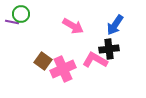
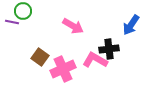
green circle: moved 2 px right, 3 px up
blue arrow: moved 16 px right
brown square: moved 3 px left, 4 px up
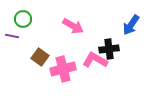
green circle: moved 8 px down
purple line: moved 14 px down
pink cross: rotated 10 degrees clockwise
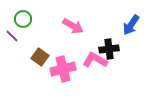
purple line: rotated 32 degrees clockwise
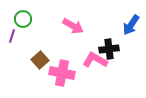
purple line: rotated 64 degrees clockwise
brown square: moved 3 px down; rotated 12 degrees clockwise
pink cross: moved 1 px left, 4 px down; rotated 25 degrees clockwise
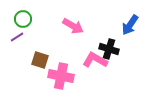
blue arrow: moved 1 px left
purple line: moved 5 px right, 1 px down; rotated 40 degrees clockwise
black cross: rotated 24 degrees clockwise
brown square: rotated 30 degrees counterclockwise
pink cross: moved 1 px left, 3 px down
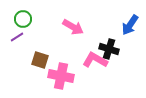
pink arrow: moved 1 px down
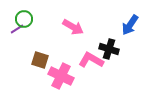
green circle: moved 1 px right
purple line: moved 8 px up
pink L-shape: moved 4 px left
pink cross: rotated 15 degrees clockwise
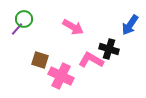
purple line: rotated 16 degrees counterclockwise
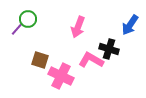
green circle: moved 4 px right
pink arrow: moved 5 px right; rotated 80 degrees clockwise
